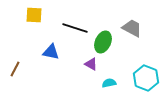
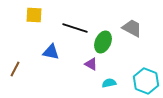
cyan hexagon: moved 3 px down
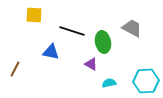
black line: moved 3 px left, 3 px down
green ellipse: rotated 35 degrees counterclockwise
cyan hexagon: rotated 25 degrees counterclockwise
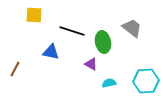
gray trapezoid: rotated 10 degrees clockwise
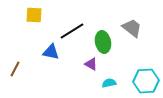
black line: rotated 50 degrees counterclockwise
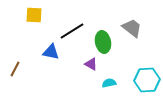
cyan hexagon: moved 1 px right, 1 px up
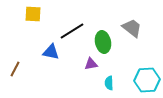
yellow square: moved 1 px left, 1 px up
purple triangle: rotated 40 degrees counterclockwise
cyan semicircle: rotated 80 degrees counterclockwise
